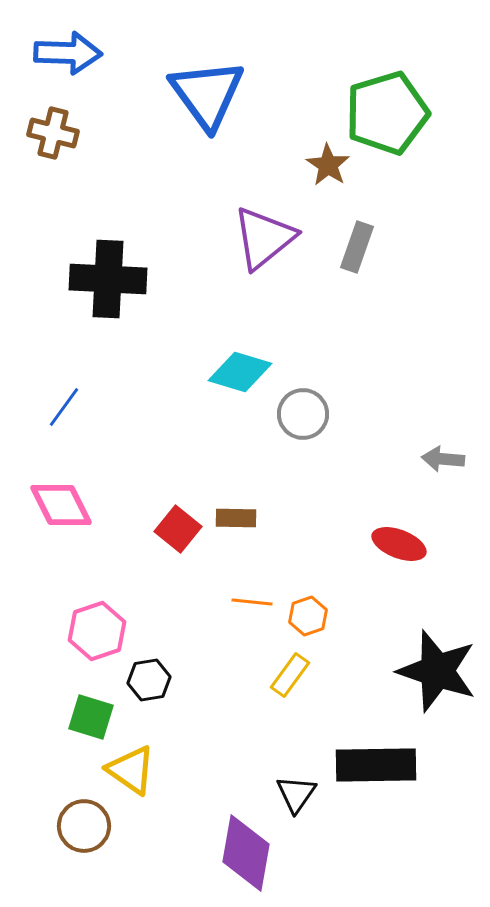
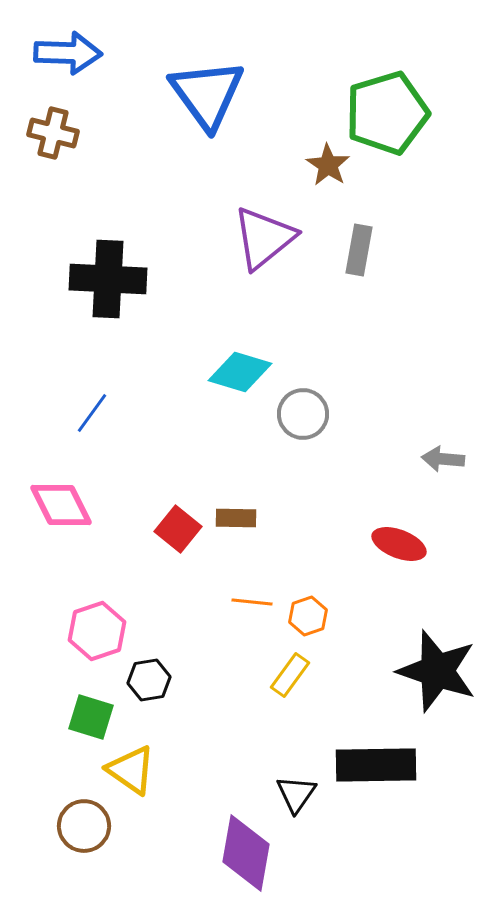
gray rectangle: moved 2 px right, 3 px down; rotated 9 degrees counterclockwise
blue line: moved 28 px right, 6 px down
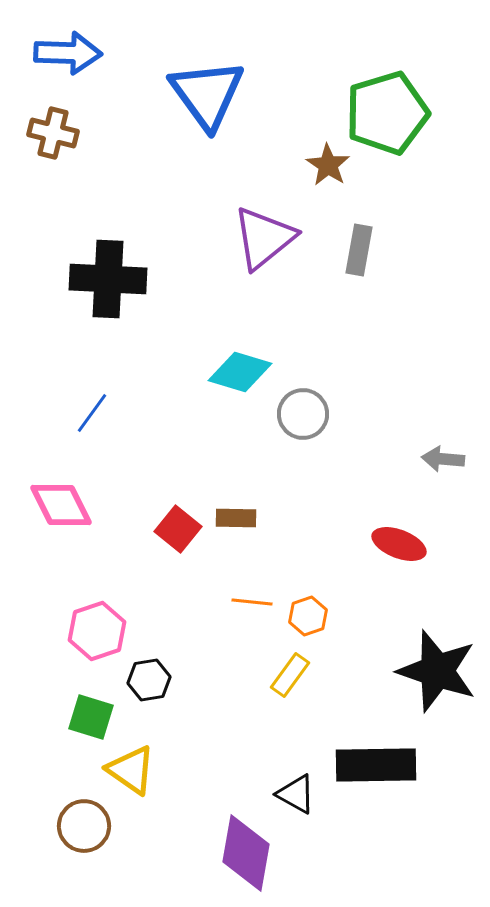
black triangle: rotated 36 degrees counterclockwise
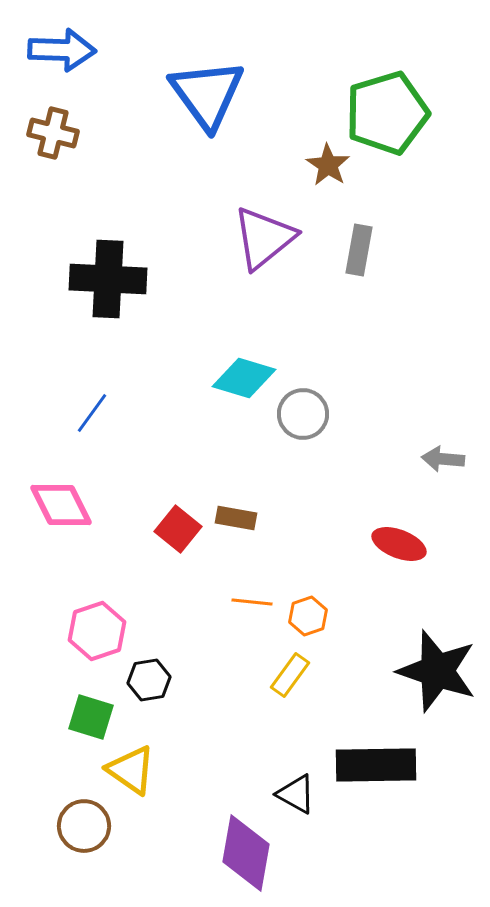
blue arrow: moved 6 px left, 3 px up
cyan diamond: moved 4 px right, 6 px down
brown rectangle: rotated 9 degrees clockwise
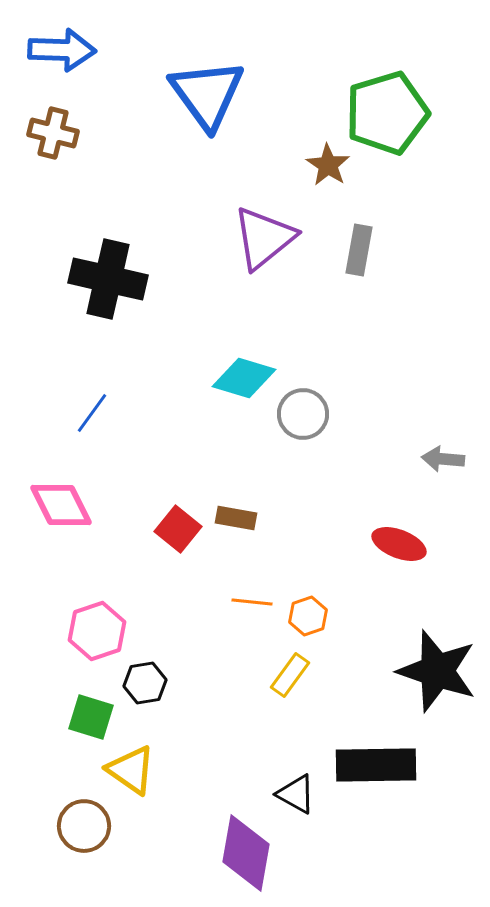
black cross: rotated 10 degrees clockwise
black hexagon: moved 4 px left, 3 px down
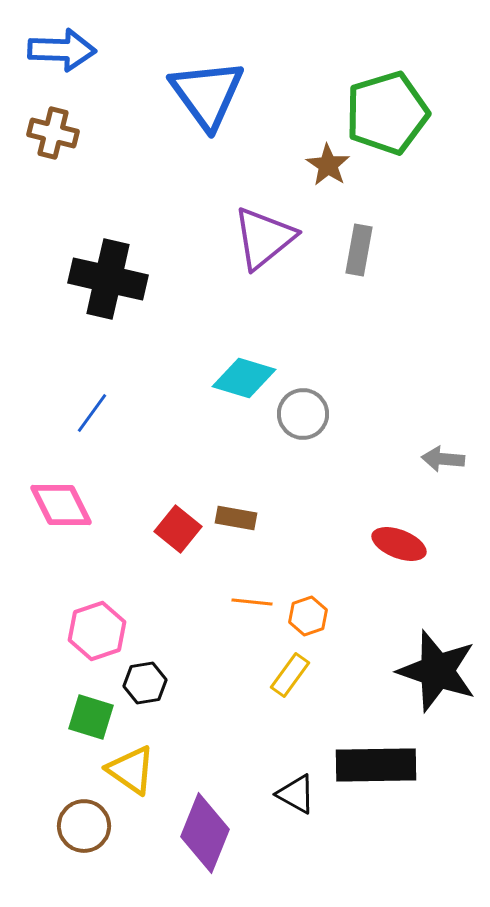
purple diamond: moved 41 px left, 20 px up; rotated 12 degrees clockwise
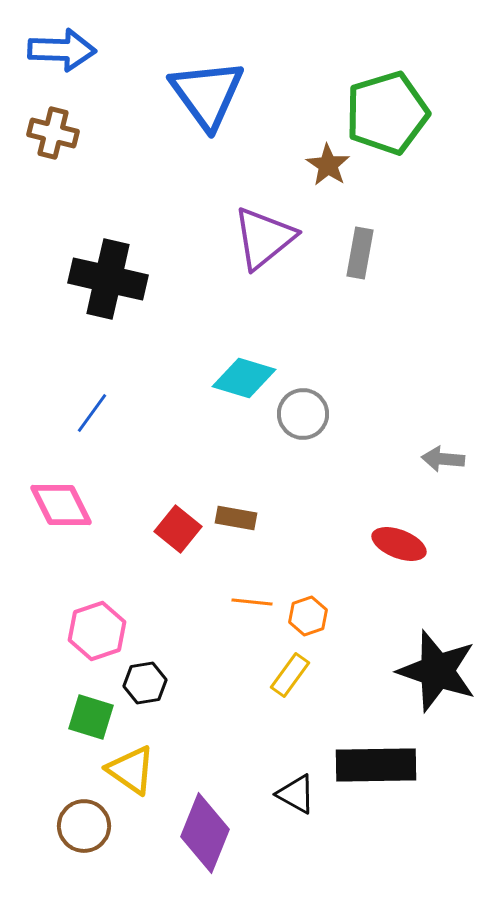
gray rectangle: moved 1 px right, 3 px down
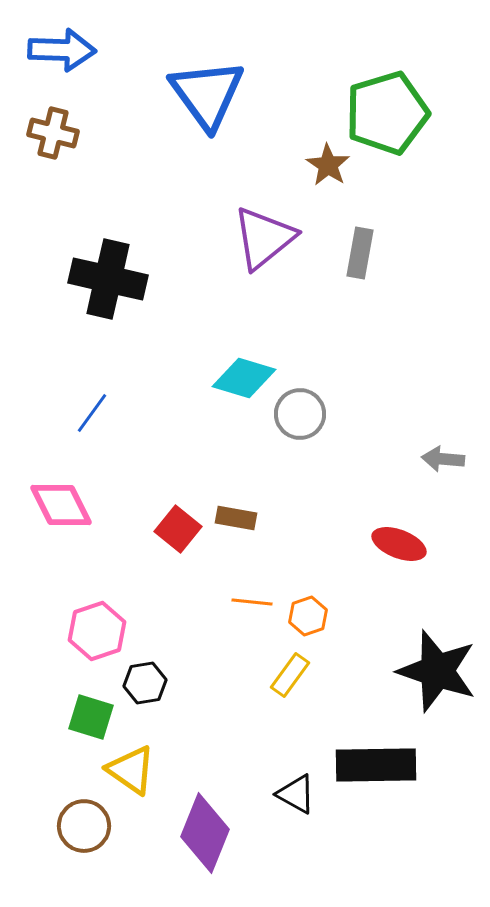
gray circle: moved 3 px left
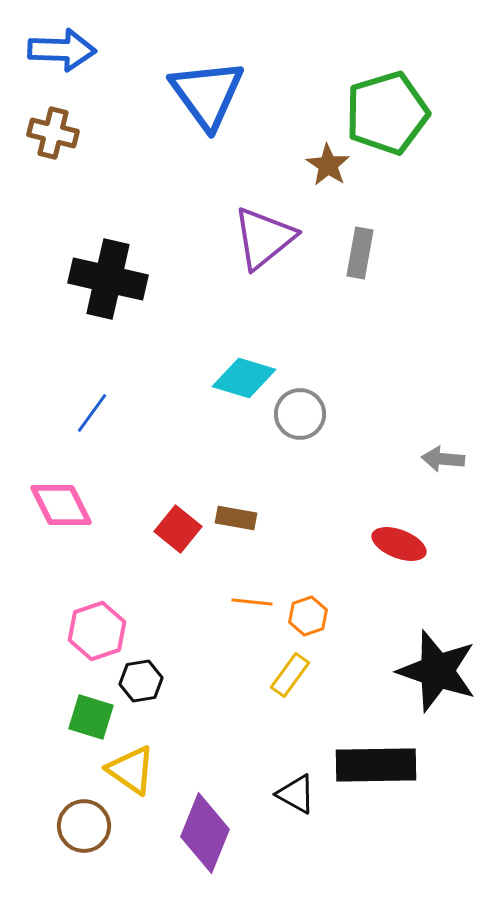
black hexagon: moved 4 px left, 2 px up
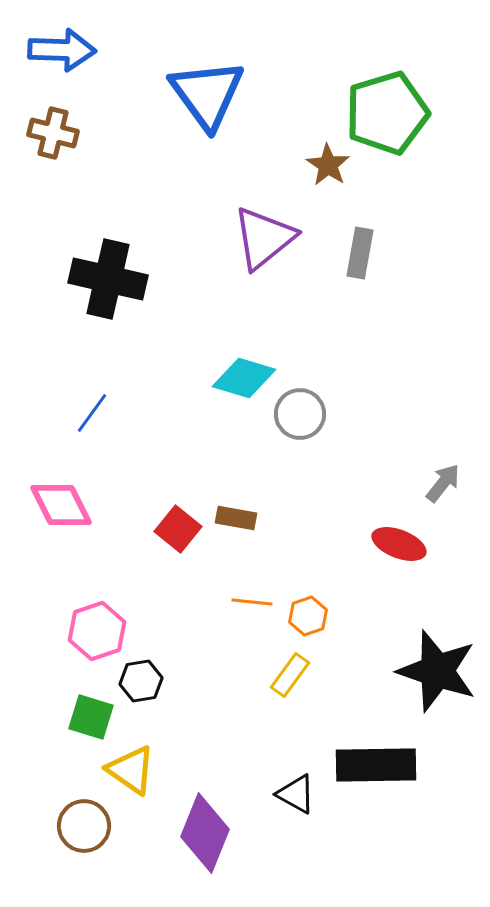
gray arrow: moved 24 px down; rotated 123 degrees clockwise
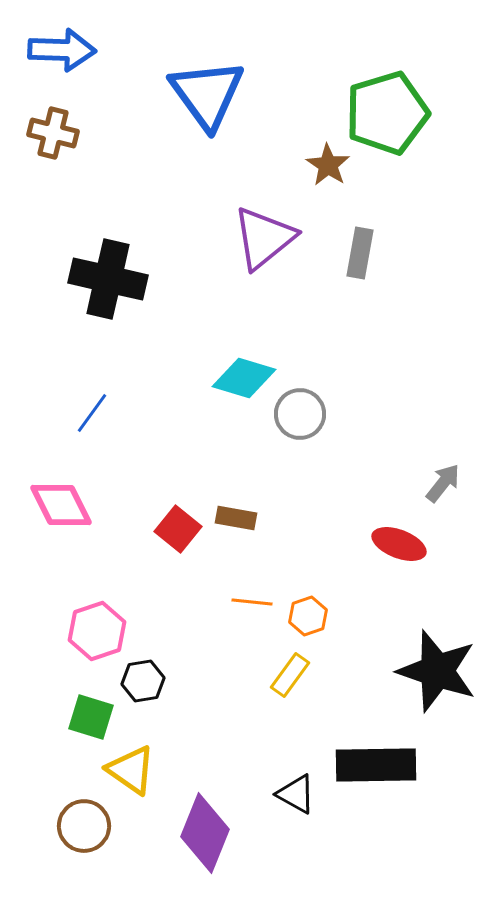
black hexagon: moved 2 px right
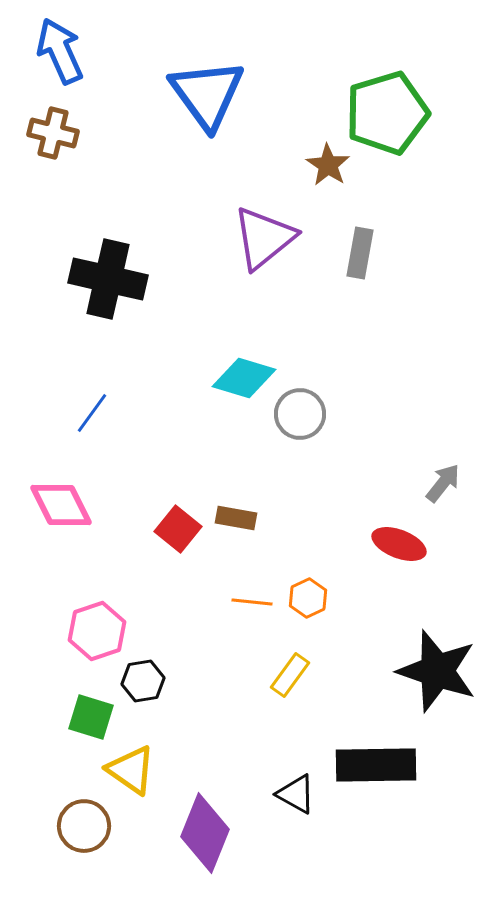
blue arrow: moved 2 px left, 1 px down; rotated 116 degrees counterclockwise
orange hexagon: moved 18 px up; rotated 6 degrees counterclockwise
